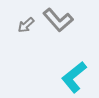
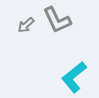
gray L-shape: moved 1 px left; rotated 16 degrees clockwise
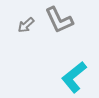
gray L-shape: moved 2 px right
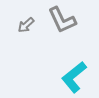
gray L-shape: moved 3 px right
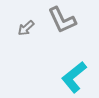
gray arrow: moved 3 px down
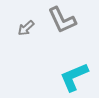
cyan L-shape: rotated 16 degrees clockwise
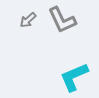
gray arrow: moved 2 px right, 8 px up
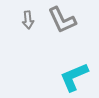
gray arrow: rotated 54 degrees counterclockwise
